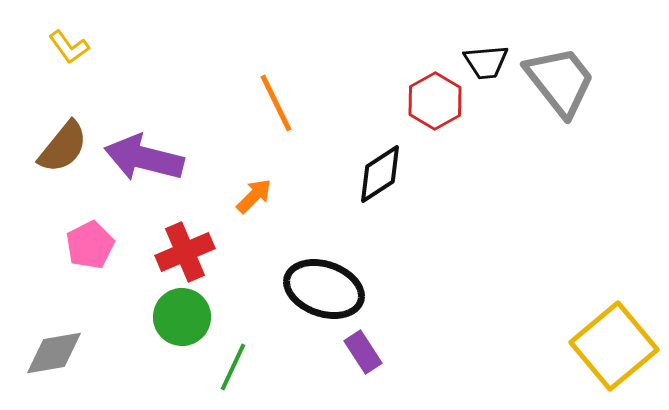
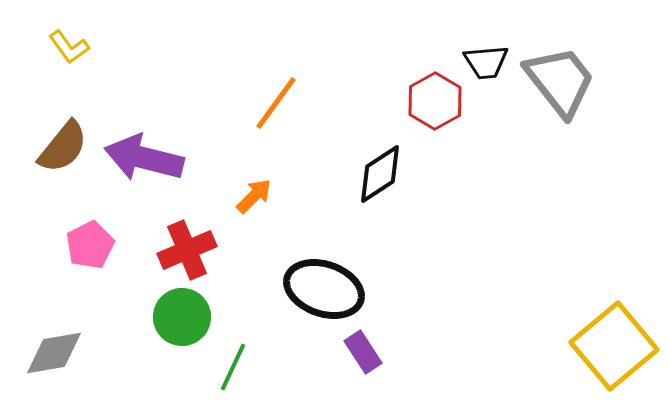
orange line: rotated 62 degrees clockwise
red cross: moved 2 px right, 2 px up
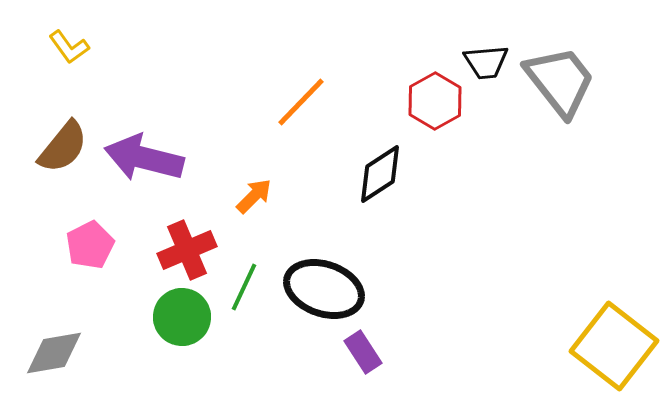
orange line: moved 25 px right, 1 px up; rotated 8 degrees clockwise
yellow square: rotated 12 degrees counterclockwise
green line: moved 11 px right, 80 px up
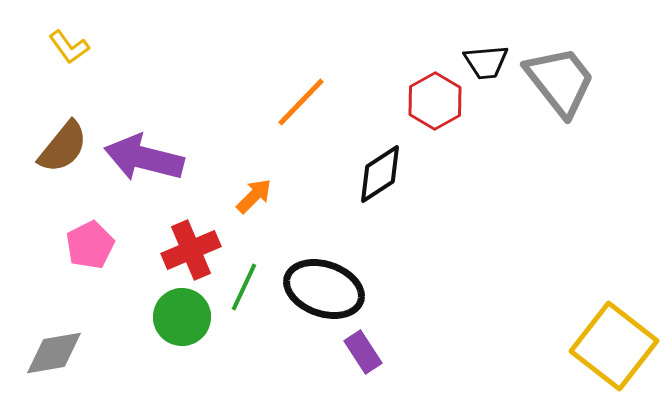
red cross: moved 4 px right
